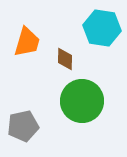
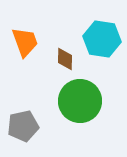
cyan hexagon: moved 11 px down
orange trapezoid: moved 2 px left; rotated 36 degrees counterclockwise
green circle: moved 2 px left
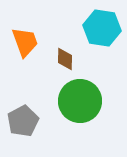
cyan hexagon: moved 11 px up
gray pentagon: moved 5 px up; rotated 16 degrees counterclockwise
